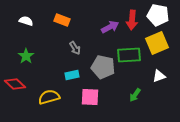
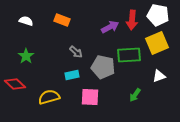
gray arrow: moved 1 px right, 4 px down; rotated 16 degrees counterclockwise
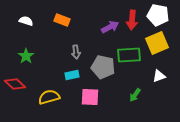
gray arrow: rotated 40 degrees clockwise
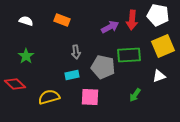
yellow square: moved 6 px right, 3 px down
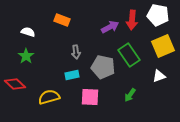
white semicircle: moved 2 px right, 11 px down
green rectangle: rotated 60 degrees clockwise
green arrow: moved 5 px left
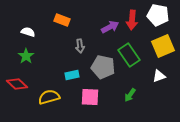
gray arrow: moved 4 px right, 6 px up
red diamond: moved 2 px right
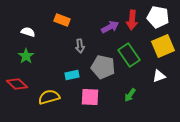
white pentagon: moved 2 px down
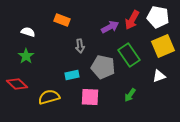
red arrow: rotated 24 degrees clockwise
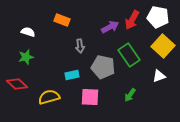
yellow square: rotated 25 degrees counterclockwise
green star: moved 1 px down; rotated 21 degrees clockwise
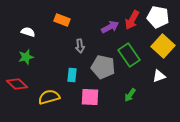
cyan rectangle: rotated 72 degrees counterclockwise
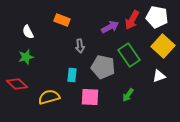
white pentagon: moved 1 px left
white semicircle: rotated 136 degrees counterclockwise
green arrow: moved 2 px left
